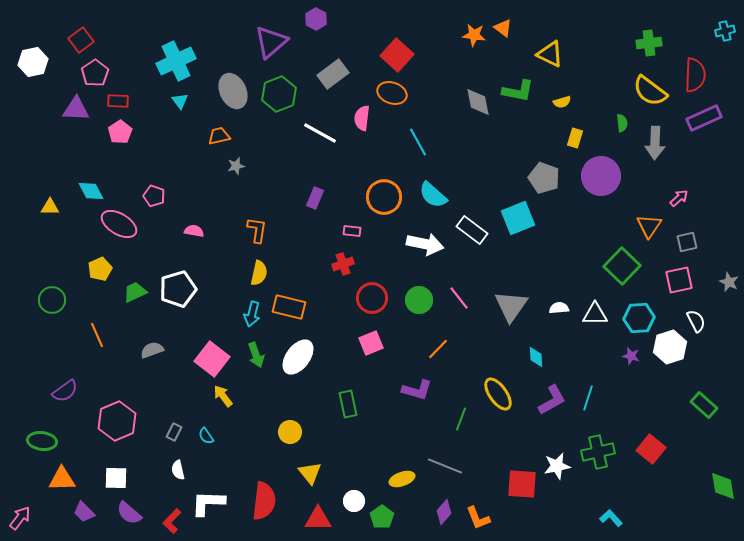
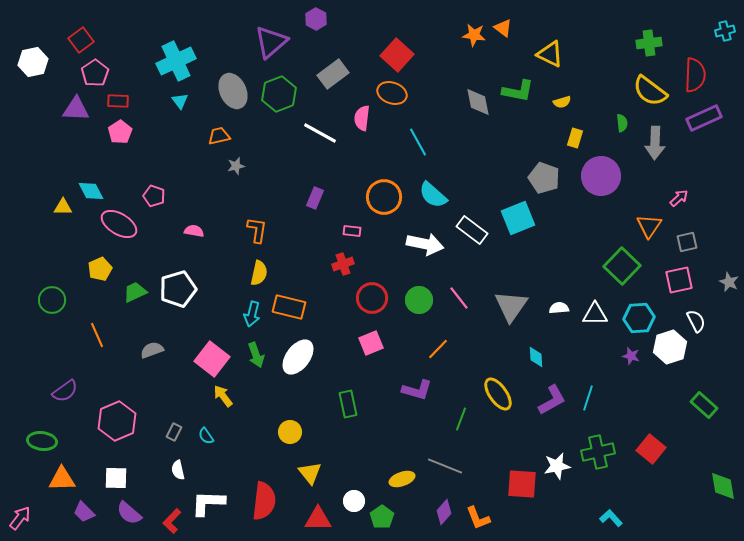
yellow triangle at (50, 207): moved 13 px right
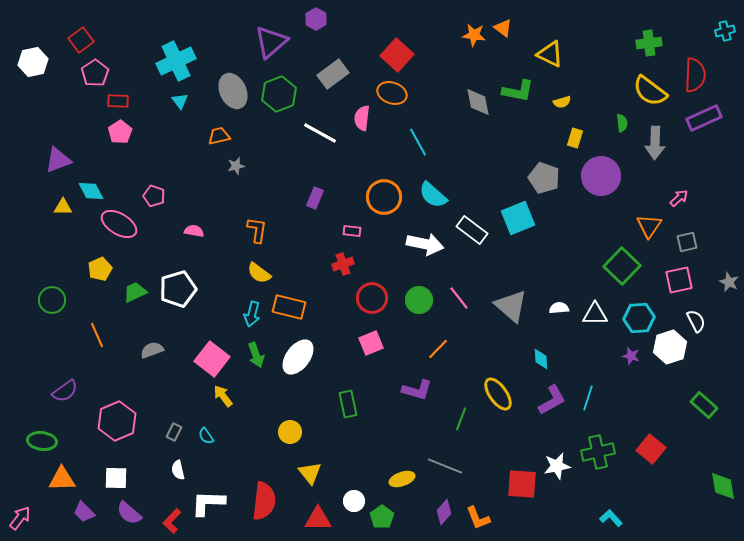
purple triangle at (76, 109): moved 18 px left, 51 px down; rotated 24 degrees counterclockwise
yellow semicircle at (259, 273): rotated 115 degrees clockwise
gray triangle at (511, 306): rotated 24 degrees counterclockwise
cyan diamond at (536, 357): moved 5 px right, 2 px down
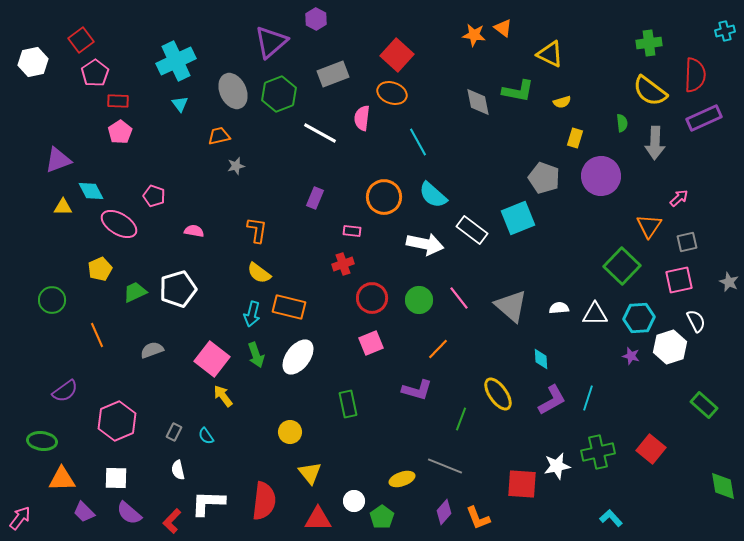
gray rectangle at (333, 74): rotated 16 degrees clockwise
cyan triangle at (180, 101): moved 3 px down
